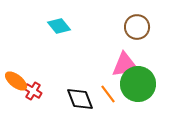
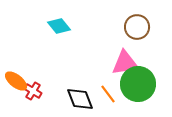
pink triangle: moved 2 px up
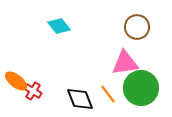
green circle: moved 3 px right, 4 px down
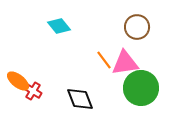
orange ellipse: moved 2 px right
orange line: moved 4 px left, 34 px up
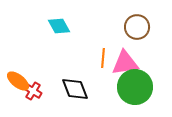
cyan diamond: rotated 10 degrees clockwise
orange line: moved 1 px left, 2 px up; rotated 42 degrees clockwise
green circle: moved 6 px left, 1 px up
black diamond: moved 5 px left, 10 px up
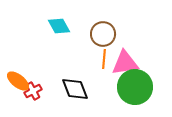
brown circle: moved 34 px left, 7 px down
orange line: moved 1 px right, 1 px down
red cross: rotated 30 degrees clockwise
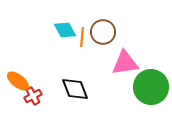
cyan diamond: moved 6 px right, 4 px down
brown circle: moved 2 px up
orange line: moved 22 px left, 22 px up
green circle: moved 16 px right
red cross: moved 5 px down
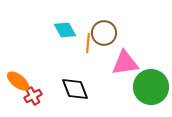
brown circle: moved 1 px right, 1 px down
orange line: moved 6 px right, 6 px down
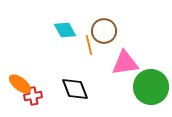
brown circle: moved 2 px up
orange line: moved 1 px right, 2 px down; rotated 18 degrees counterclockwise
orange ellipse: moved 2 px right, 3 px down
red cross: rotated 18 degrees clockwise
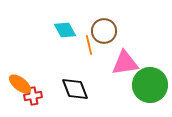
green circle: moved 1 px left, 2 px up
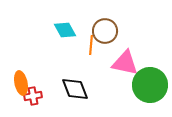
brown circle: moved 1 px right
orange line: moved 2 px right; rotated 18 degrees clockwise
pink triangle: rotated 20 degrees clockwise
orange ellipse: moved 1 px right, 1 px up; rotated 40 degrees clockwise
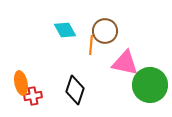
black diamond: moved 1 px down; rotated 40 degrees clockwise
